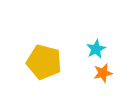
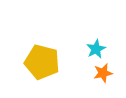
yellow pentagon: moved 2 px left
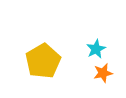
yellow pentagon: moved 1 px right, 1 px up; rotated 28 degrees clockwise
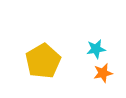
cyan star: rotated 18 degrees clockwise
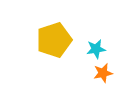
yellow pentagon: moved 11 px right, 21 px up; rotated 12 degrees clockwise
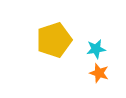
orange star: moved 4 px left; rotated 30 degrees clockwise
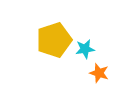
cyan star: moved 11 px left
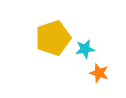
yellow pentagon: moved 1 px left, 2 px up
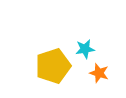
yellow pentagon: moved 28 px down
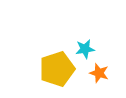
yellow pentagon: moved 4 px right, 3 px down
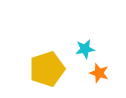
yellow pentagon: moved 10 px left
